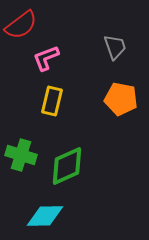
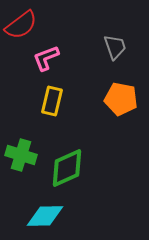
green diamond: moved 2 px down
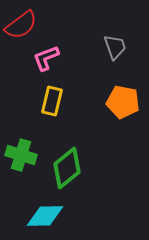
orange pentagon: moved 2 px right, 3 px down
green diamond: rotated 15 degrees counterclockwise
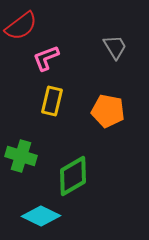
red semicircle: moved 1 px down
gray trapezoid: rotated 12 degrees counterclockwise
orange pentagon: moved 15 px left, 9 px down
green cross: moved 1 px down
green diamond: moved 6 px right, 8 px down; rotated 9 degrees clockwise
cyan diamond: moved 4 px left; rotated 27 degrees clockwise
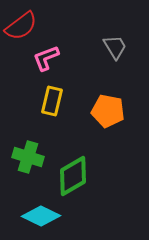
green cross: moved 7 px right, 1 px down
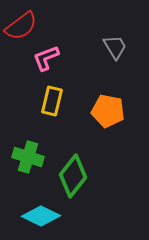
green diamond: rotated 21 degrees counterclockwise
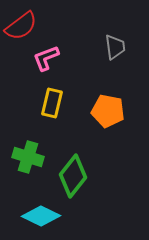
gray trapezoid: rotated 24 degrees clockwise
yellow rectangle: moved 2 px down
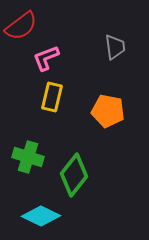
yellow rectangle: moved 6 px up
green diamond: moved 1 px right, 1 px up
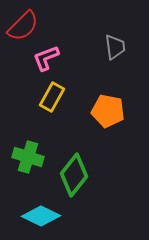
red semicircle: moved 2 px right; rotated 8 degrees counterclockwise
yellow rectangle: rotated 16 degrees clockwise
